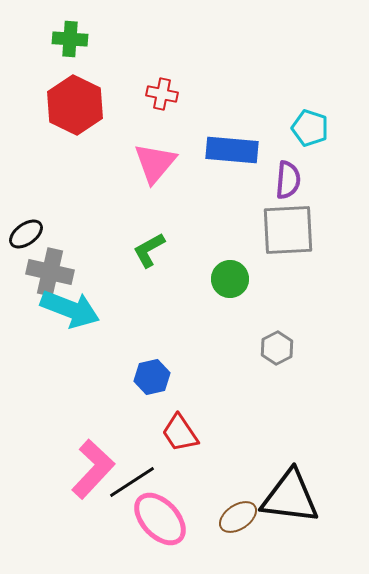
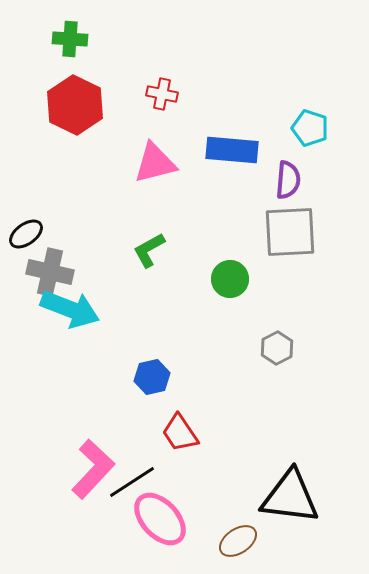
pink triangle: rotated 36 degrees clockwise
gray square: moved 2 px right, 2 px down
brown ellipse: moved 24 px down
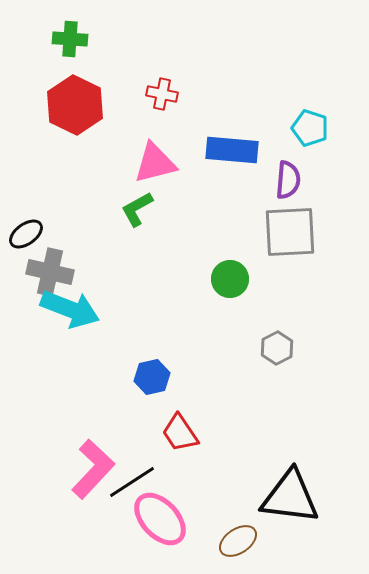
green L-shape: moved 12 px left, 41 px up
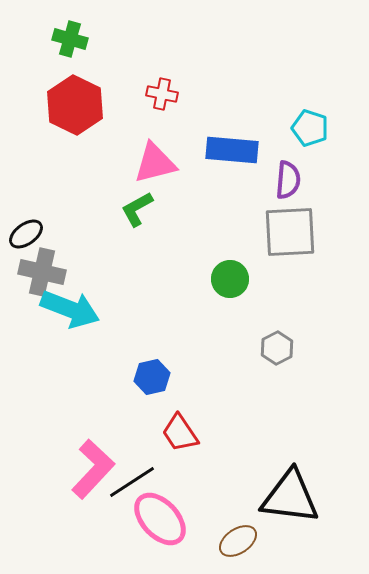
green cross: rotated 12 degrees clockwise
gray cross: moved 8 px left
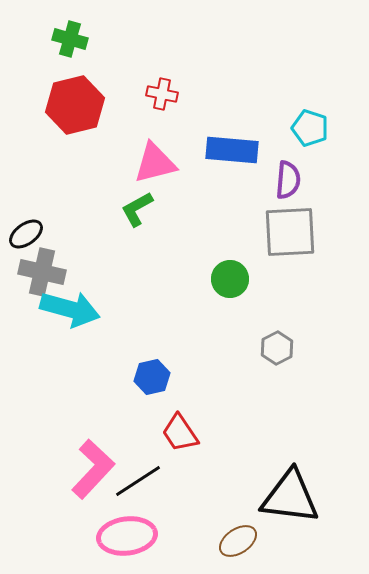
red hexagon: rotated 20 degrees clockwise
cyan arrow: rotated 6 degrees counterclockwise
black line: moved 6 px right, 1 px up
pink ellipse: moved 33 px left, 17 px down; rotated 54 degrees counterclockwise
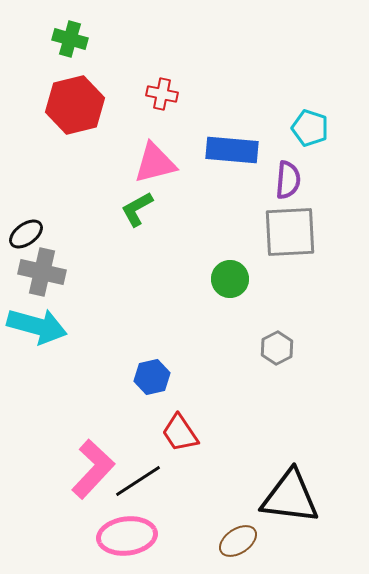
cyan arrow: moved 33 px left, 17 px down
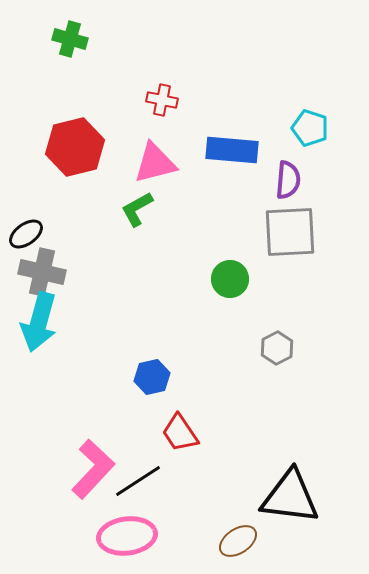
red cross: moved 6 px down
red hexagon: moved 42 px down
cyan arrow: moved 2 px right, 4 px up; rotated 90 degrees clockwise
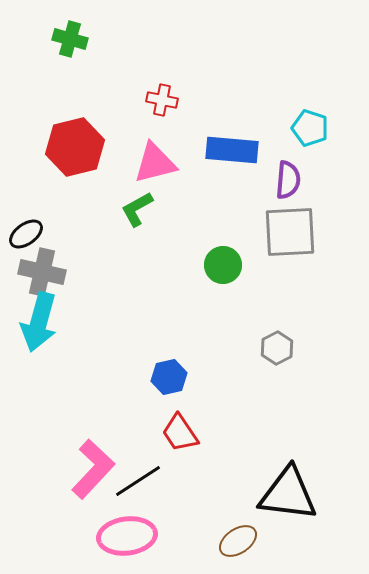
green circle: moved 7 px left, 14 px up
blue hexagon: moved 17 px right
black triangle: moved 2 px left, 3 px up
